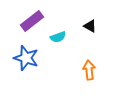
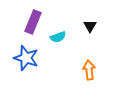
purple rectangle: moved 1 px right, 1 px down; rotated 30 degrees counterclockwise
black triangle: rotated 32 degrees clockwise
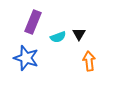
black triangle: moved 11 px left, 8 px down
orange arrow: moved 9 px up
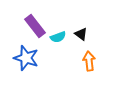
purple rectangle: moved 2 px right, 4 px down; rotated 60 degrees counterclockwise
black triangle: moved 2 px right; rotated 24 degrees counterclockwise
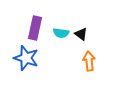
purple rectangle: moved 2 px down; rotated 50 degrees clockwise
cyan semicircle: moved 3 px right, 4 px up; rotated 28 degrees clockwise
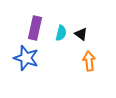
cyan semicircle: rotated 84 degrees counterclockwise
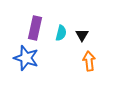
black triangle: moved 1 px right, 1 px down; rotated 24 degrees clockwise
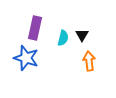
cyan semicircle: moved 2 px right, 5 px down
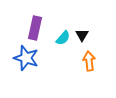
cyan semicircle: rotated 28 degrees clockwise
